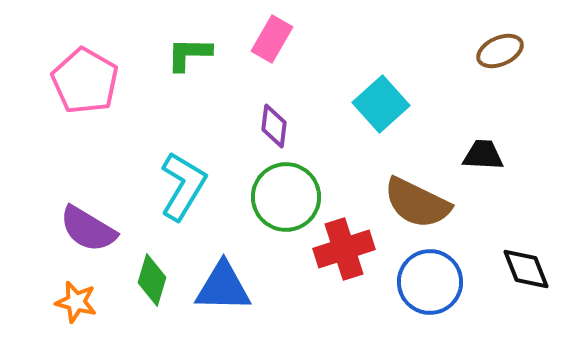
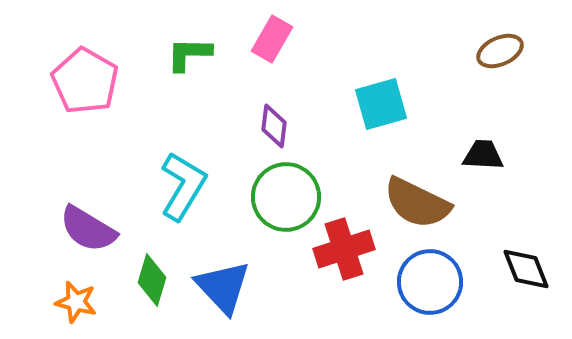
cyan square: rotated 26 degrees clockwise
blue triangle: rotated 46 degrees clockwise
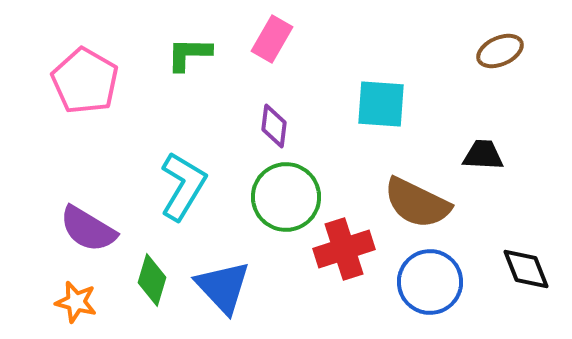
cyan square: rotated 20 degrees clockwise
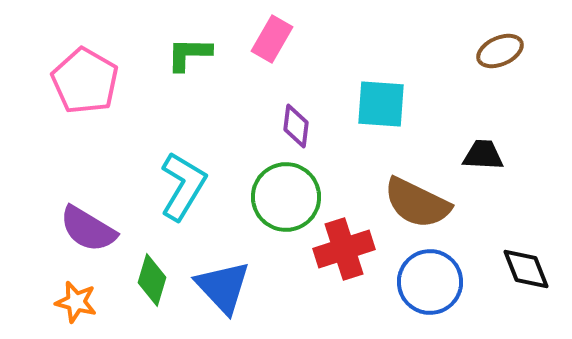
purple diamond: moved 22 px right
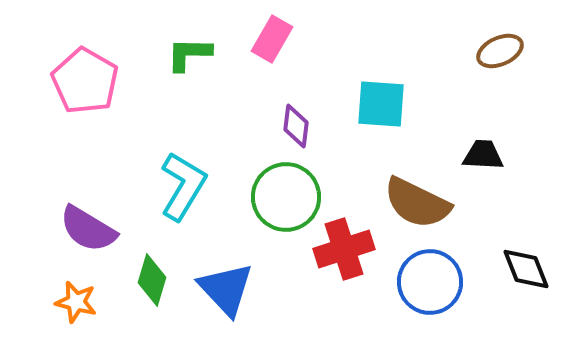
blue triangle: moved 3 px right, 2 px down
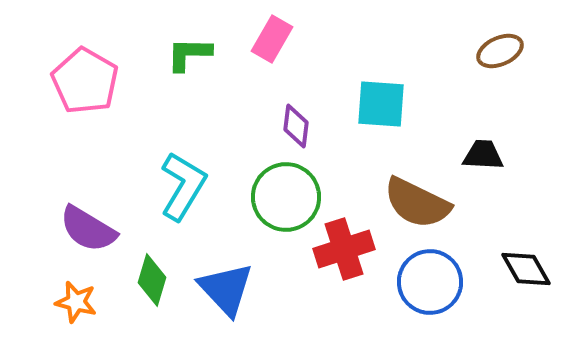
black diamond: rotated 8 degrees counterclockwise
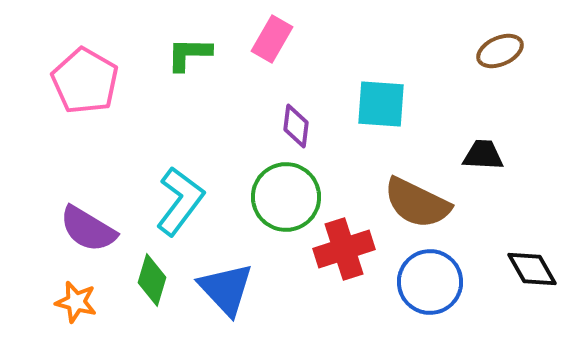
cyan L-shape: moved 3 px left, 15 px down; rotated 6 degrees clockwise
black diamond: moved 6 px right
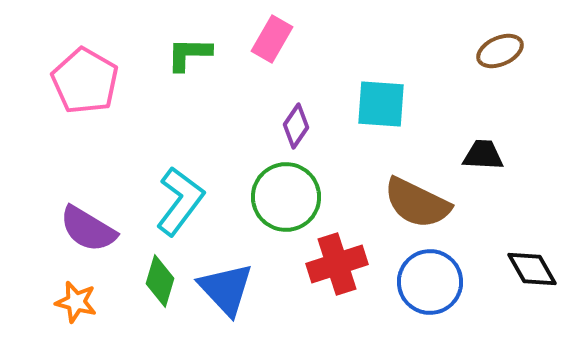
purple diamond: rotated 27 degrees clockwise
red cross: moved 7 px left, 15 px down
green diamond: moved 8 px right, 1 px down
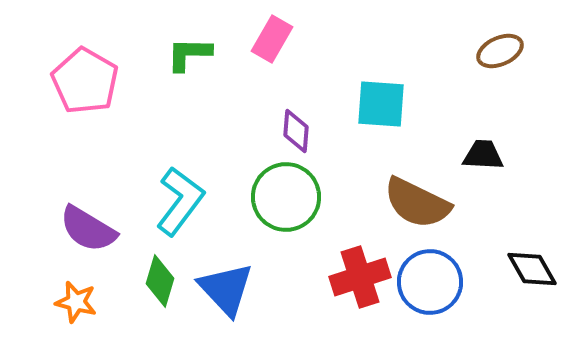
purple diamond: moved 5 px down; rotated 30 degrees counterclockwise
red cross: moved 23 px right, 13 px down
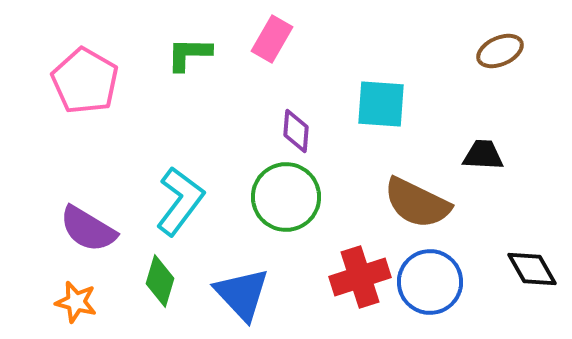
blue triangle: moved 16 px right, 5 px down
